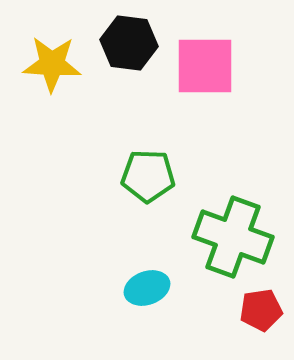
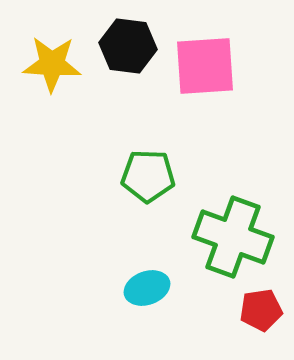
black hexagon: moved 1 px left, 3 px down
pink square: rotated 4 degrees counterclockwise
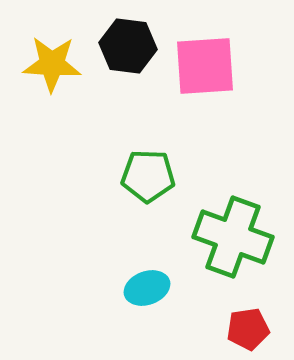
red pentagon: moved 13 px left, 19 px down
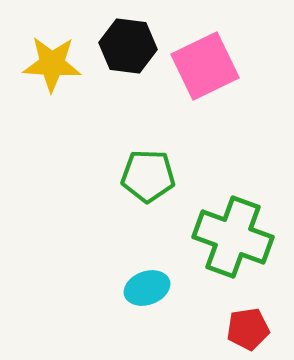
pink square: rotated 22 degrees counterclockwise
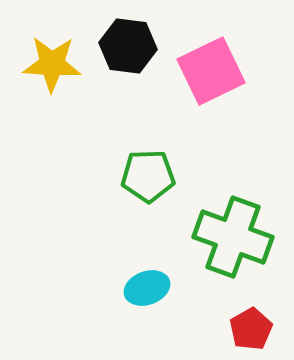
pink square: moved 6 px right, 5 px down
green pentagon: rotated 4 degrees counterclockwise
red pentagon: moved 3 px right; rotated 21 degrees counterclockwise
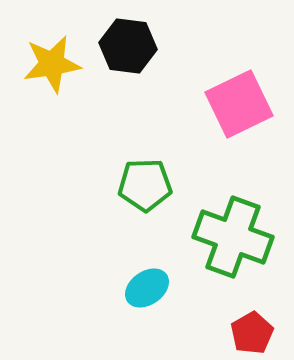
yellow star: rotated 12 degrees counterclockwise
pink square: moved 28 px right, 33 px down
green pentagon: moved 3 px left, 9 px down
cyan ellipse: rotated 15 degrees counterclockwise
red pentagon: moved 1 px right, 4 px down
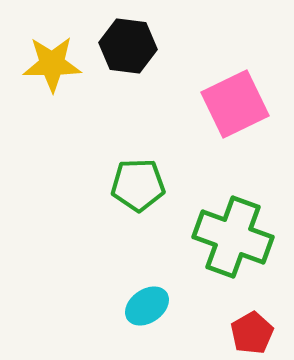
yellow star: rotated 8 degrees clockwise
pink square: moved 4 px left
green pentagon: moved 7 px left
cyan ellipse: moved 18 px down
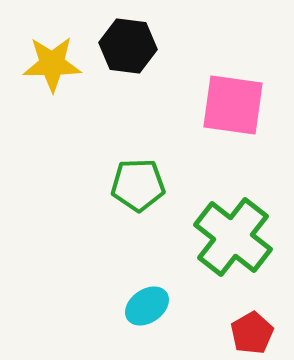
pink square: moved 2 px left, 1 px down; rotated 34 degrees clockwise
green cross: rotated 18 degrees clockwise
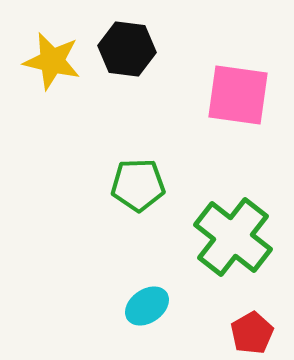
black hexagon: moved 1 px left, 3 px down
yellow star: moved 3 px up; rotated 14 degrees clockwise
pink square: moved 5 px right, 10 px up
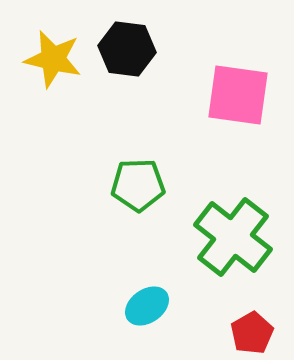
yellow star: moved 1 px right, 2 px up
